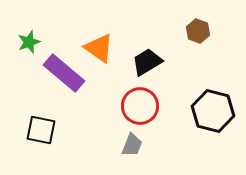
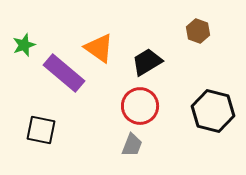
green star: moved 5 px left, 3 px down
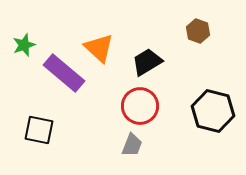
orange triangle: rotated 8 degrees clockwise
black square: moved 2 px left
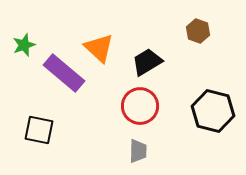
gray trapezoid: moved 6 px right, 6 px down; rotated 20 degrees counterclockwise
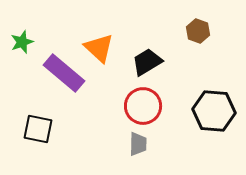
green star: moved 2 px left, 3 px up
red circle: moved 3 px right
black hexagon: moved 1 px right; rotated 9 degrees counterclockwise
black square: moved 1 px left, 1 px up
gray trapezoid: moved 7 px up
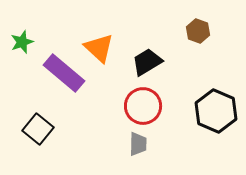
black hexagon: moved 2 px right; rotated 18 degrees clockwise
black square: rotated 28 degrees clockwise
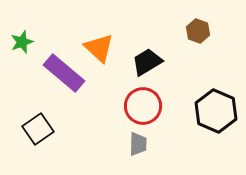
black square: rotated 16 degrees clockwise
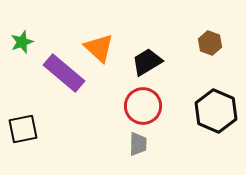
brown hexagon: moved 12 px right, 12 px down
black square: moved 15 px left; rotated 24 degrees clockwise
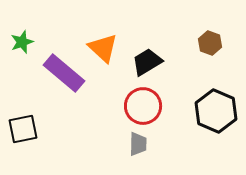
orange triangle: moved 4 px right
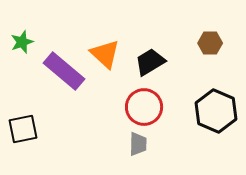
brown hexagon: rotated 20 degrees counterclockwise
orange triangle: moved 2 px right, 6 px down
black trapezoid: moved 3 px right
purple rectangle: moved 2 px up
red circle: moved 1 px right, 1 px down
